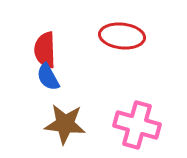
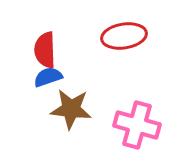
red ellipse: moved 2 px right; rotated 15 degrees counterclockwise
blue semicircle: rotated 100 degrees clockwise
brown star: moved 6 px right, 15 px up
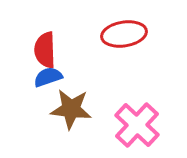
red ellipse: moved 2 px up
pink cross: rotated 27 degrees clockwise
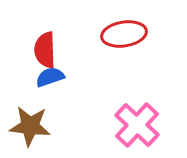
blue semicircle: moved 2 px right
brown star: moved 41 px left, 17 px down
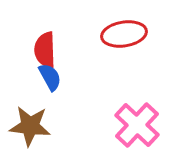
blue semicircle: rotated 80 degrees clockwise
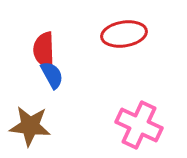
red semicircle: moved 1 px left
blue semicircle: moved 2 px right, 2 px up
pink cross: moved 2 px right; rotated 18 degrees counterclockwise
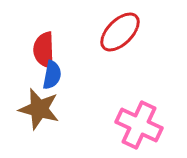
red ellipse: moved 4 px left, 2 px up; rotated 36 degrees counterclockwise
blue semicircle: rotated 40 degrees clockwise
brown star: moved 9 px right, 17 px up; rotated 9 degrees clockwise
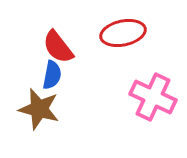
red ellipse: moved 3 px right, 1 px down; rotated 33 degrees clockwise
red semicircle: moved 14 px right, 3 px up; rotated 36 degrees counterclockwise
pink cross: moved 14 px right, 28 px up
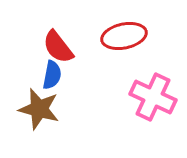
red ellipse: moved 1 px right, 3 px down
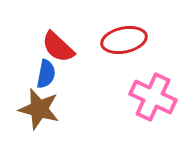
red ellipse: moved 4 px down
red semicircle: rotated 9 degrees counterclockwise
blue semicircle: moved 6 px left, 1 px up
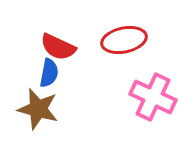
red semicircle: rotated 18 degrees counterclockwise
blue semicircle: moved 3 px right, 1 px up
brown star: moved 1 px left
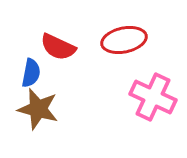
blue semicircle: moved 18 px left
